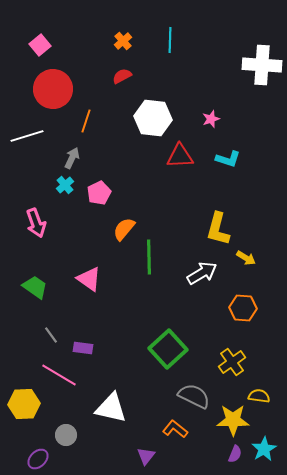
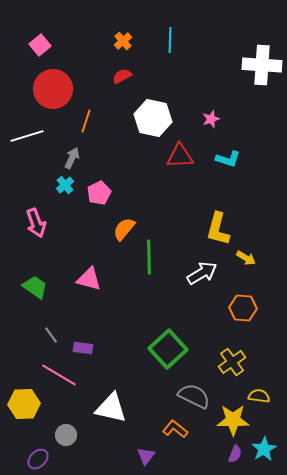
white hexagon: rotated 6 degrees clockwise
pink triangle: rotated 20 degrees counterclockwise
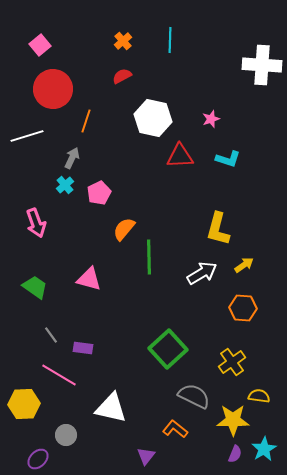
yellow arrow: moved 2 px left, 7 px down; rotated 66 degrees counterclockwise
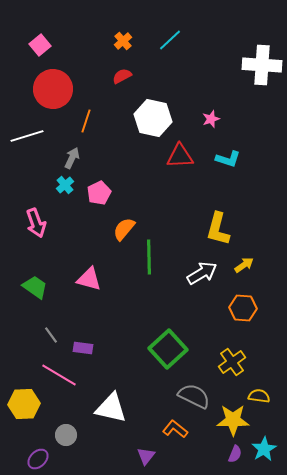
cyan line: rotated 45 degrees clockwise
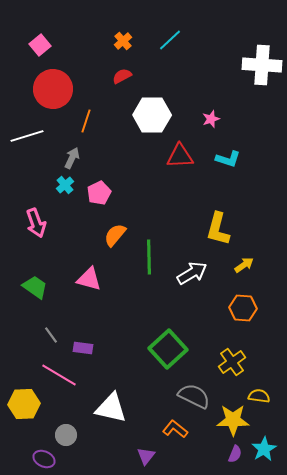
white hexagon: moved 1 px left, 3 px up; rotated 12 degrees counterclockwise
orange semicircle: moved 9 px left, 6 px down
white arrow: moved 10 px left
purple ellipse: moved 6 px right; rotated 70 degrees clockwise
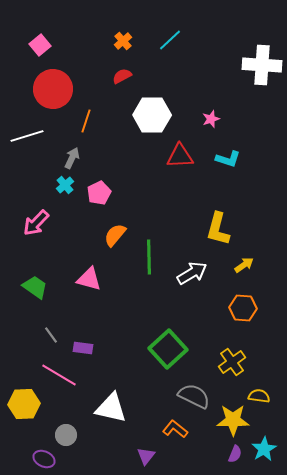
pink arrow: rotated 64 degrees clockwise
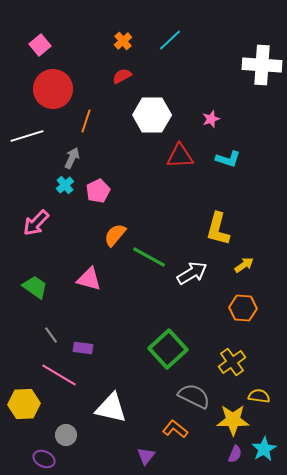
pink pentagon: moved 1 px left, 2 px up
green line: rotated 60 degrees counterclockwise
